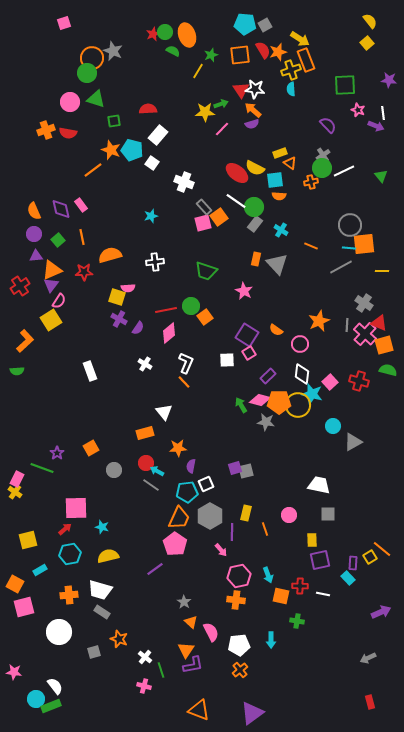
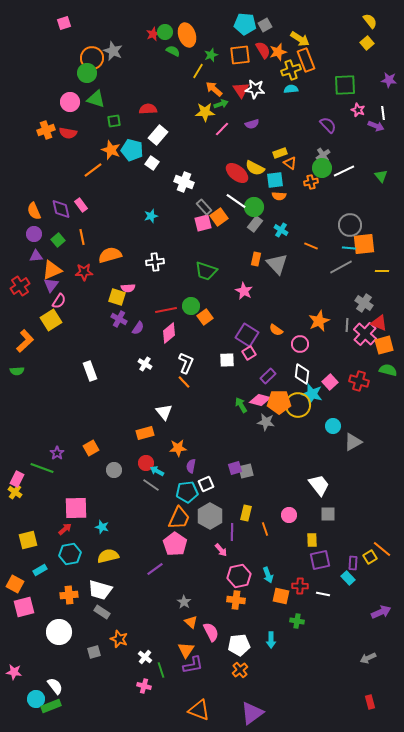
cyan semicircle at (291, 89): rotated 88 degrees clockwise
orange arrow at (253, 110): moved 39 px left, 21 px up
white trapezoid at (319, 485): rotated 40 degrees clockwise
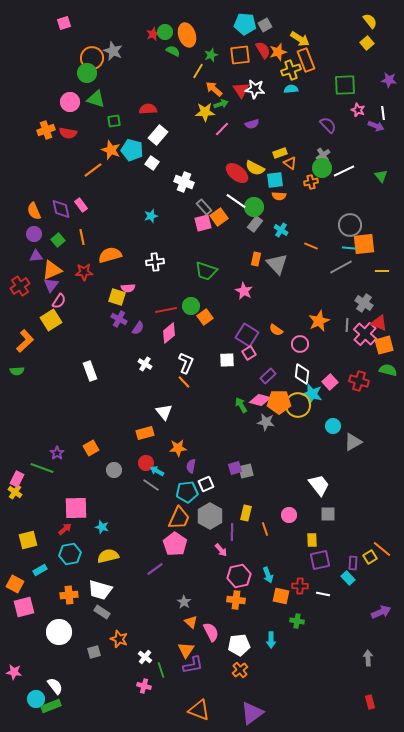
gray arrow at (368, 658): rotated 112 degrees clockwise
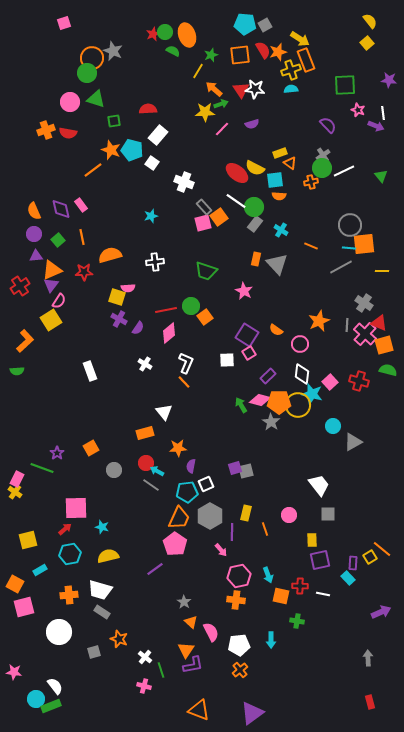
gray star at (266, 422): moved 5 px right; rotated 24 degrees clockwise
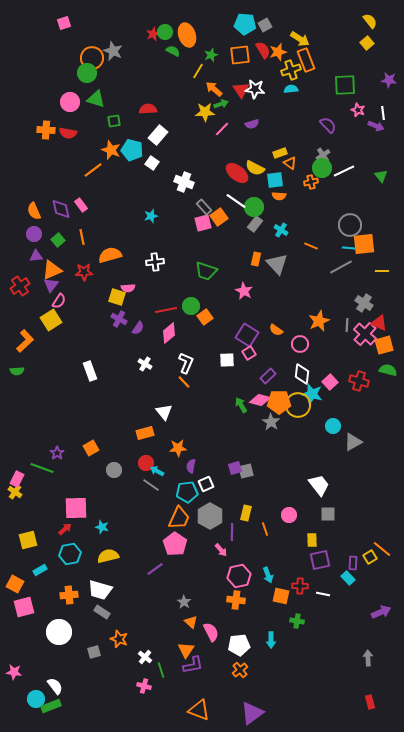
orange cross at (46, 130): rotated 24 degrees clockwise
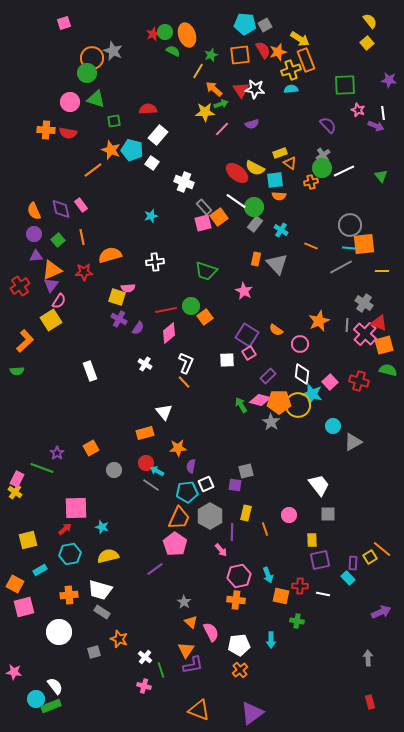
purple square at (235, 468): moved 17 px down; rotated 24 degrees clockwise
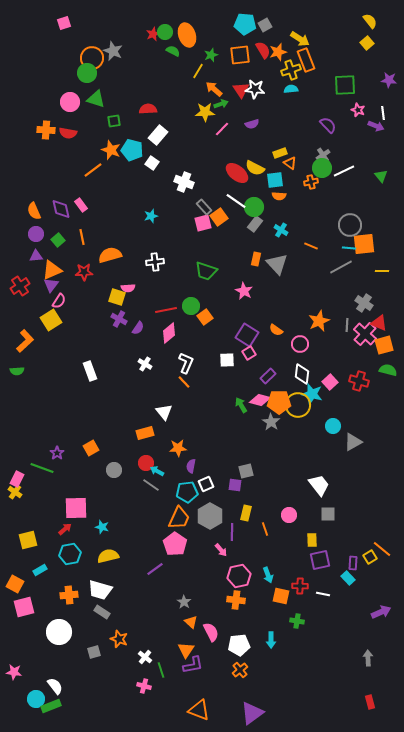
purple circle at (34, 234): moved 2 px right
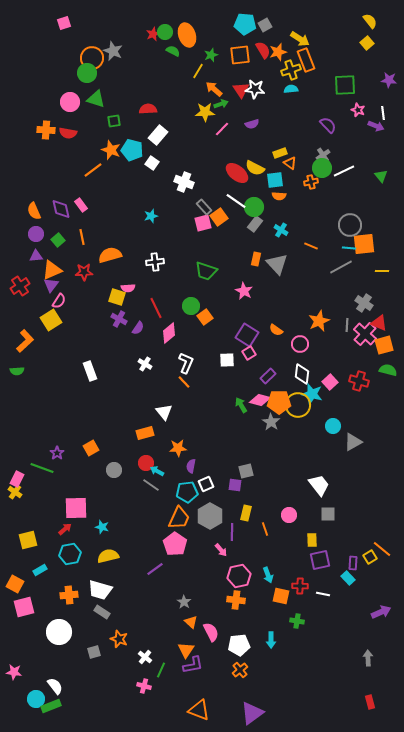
red line at (166, 310): moved 10 px left, 2 px up; rotated 75 degrees clockwise
green line at (161, 670): rotated 42 degrees clockwise
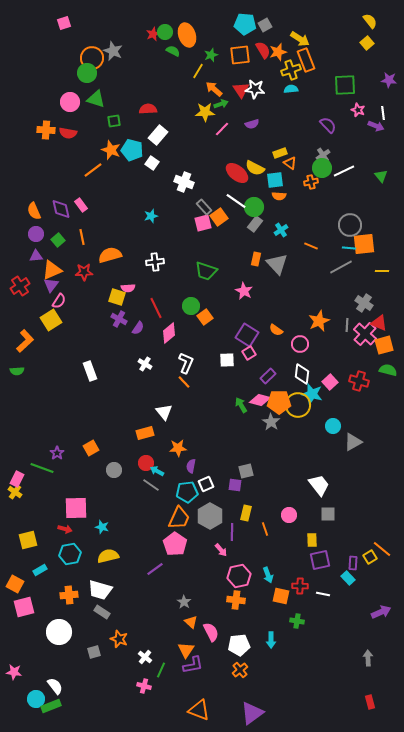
cyan cross at (281, 230): rotated 24 degrees clockwise
red arrow at (65, 529): rotated 56 degrees clockwise
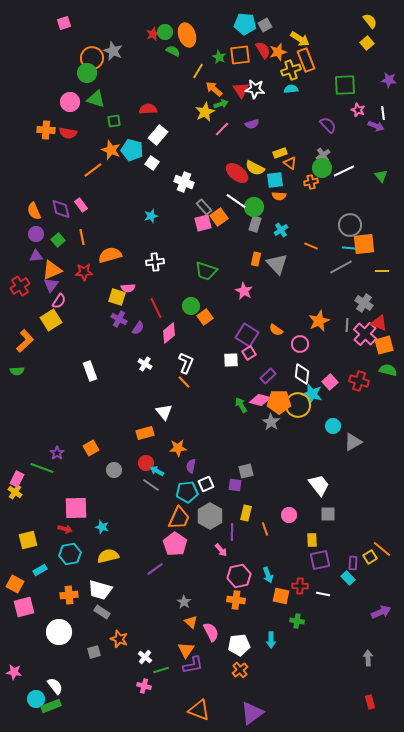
green star at (211, 55): moved 8 px right, 2 px down; rotated 24 degrees counterclockwise
yellow star at (205, 112): rotated 24 degrees counterclockwise
gray rectangle at (255, 224): rotated 21 degrees counterclockwise
white square at (227, 360): moved 4 px right
green line at (161, 670): rotated 49 degrees clockwise
